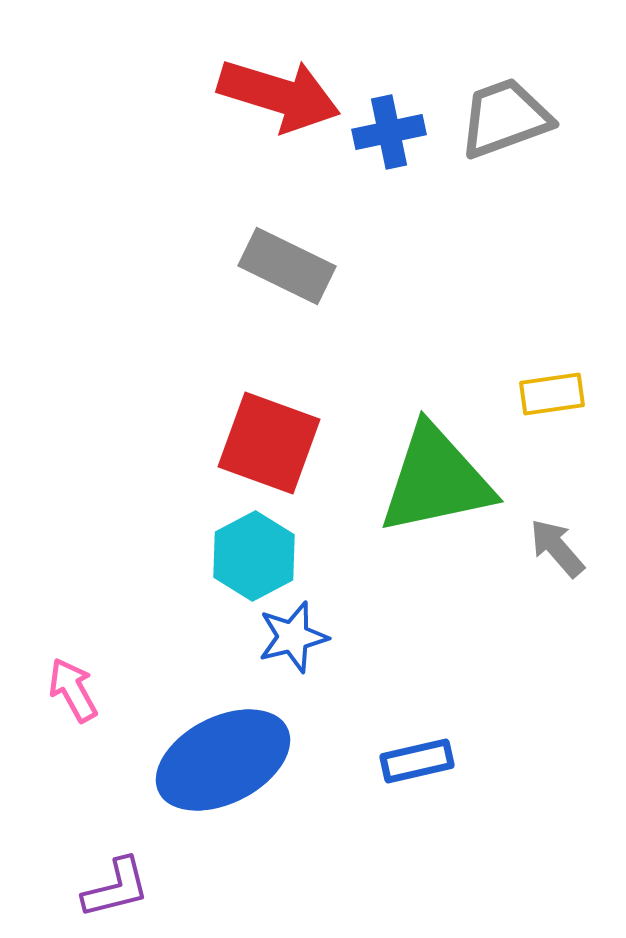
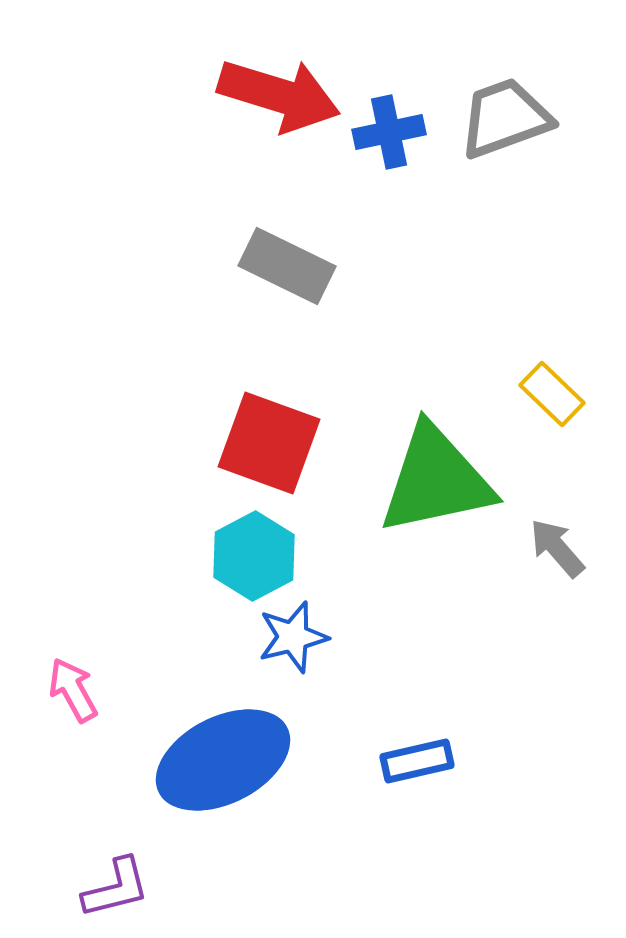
yellow rectangle: rotated 52 degrees clockwise
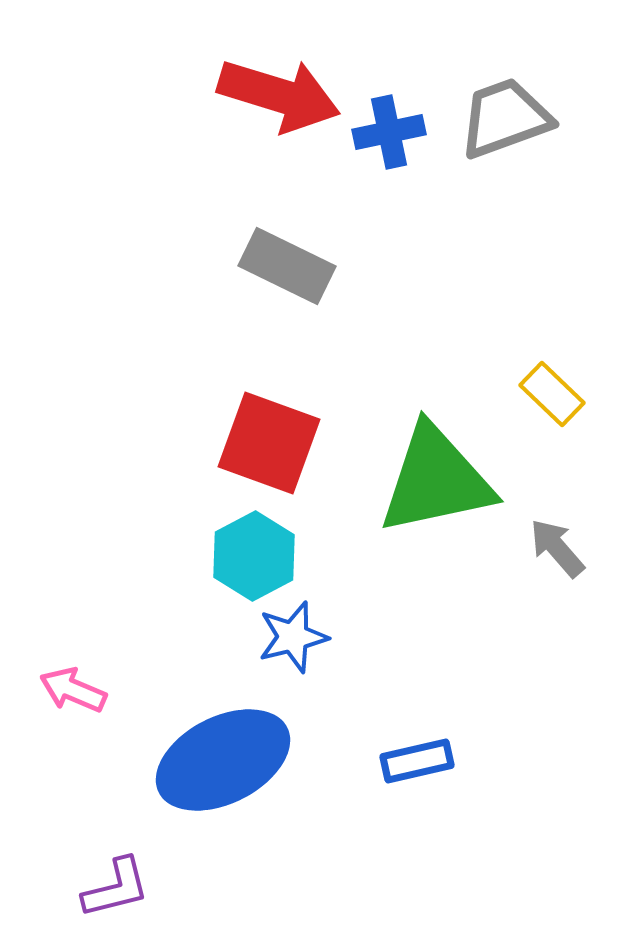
pink arrow: rotated 38 degrees counterclockwise
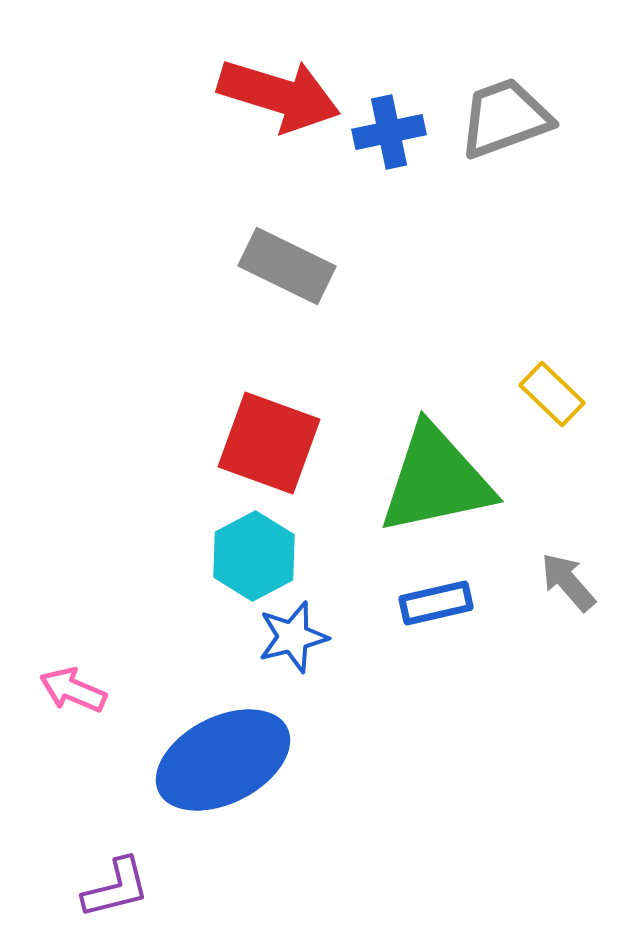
gray arrow: moved 11 px right, 34 px down
blue rectangle: moved 19 px right, 158 px up
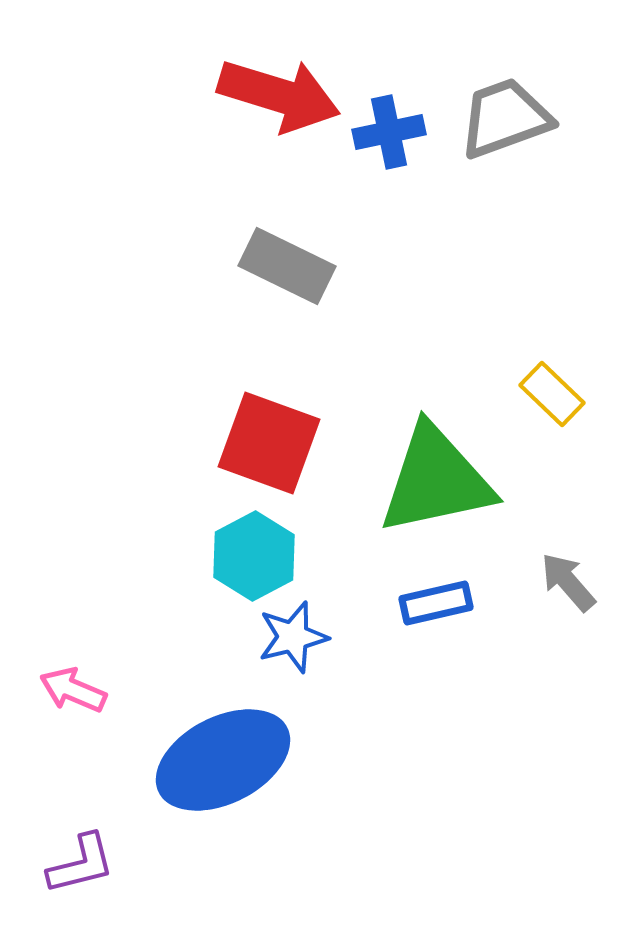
purple L-shape: moved 35 px left, 24 px up
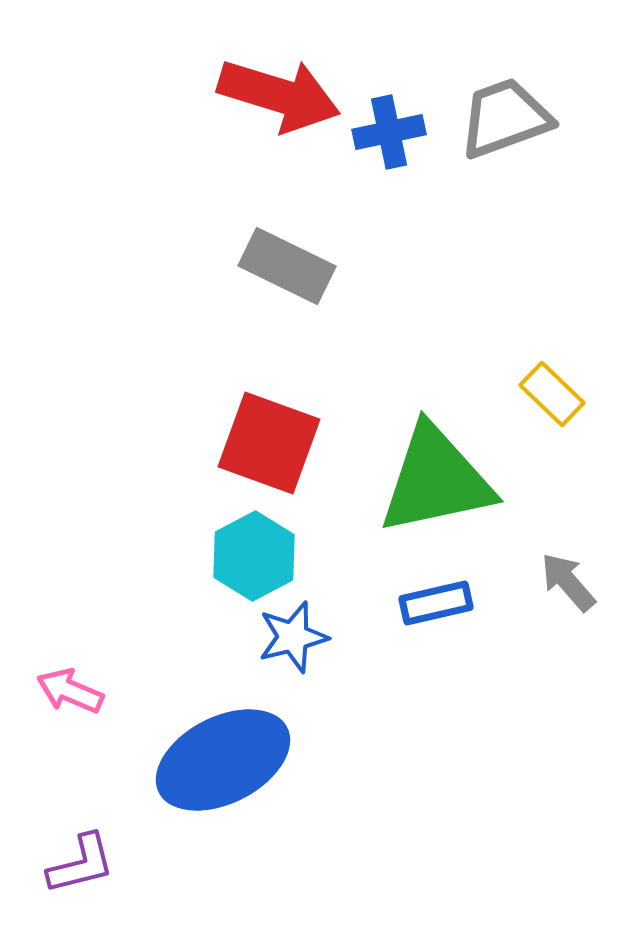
pink arrow: moved 3 px left, 1 px down
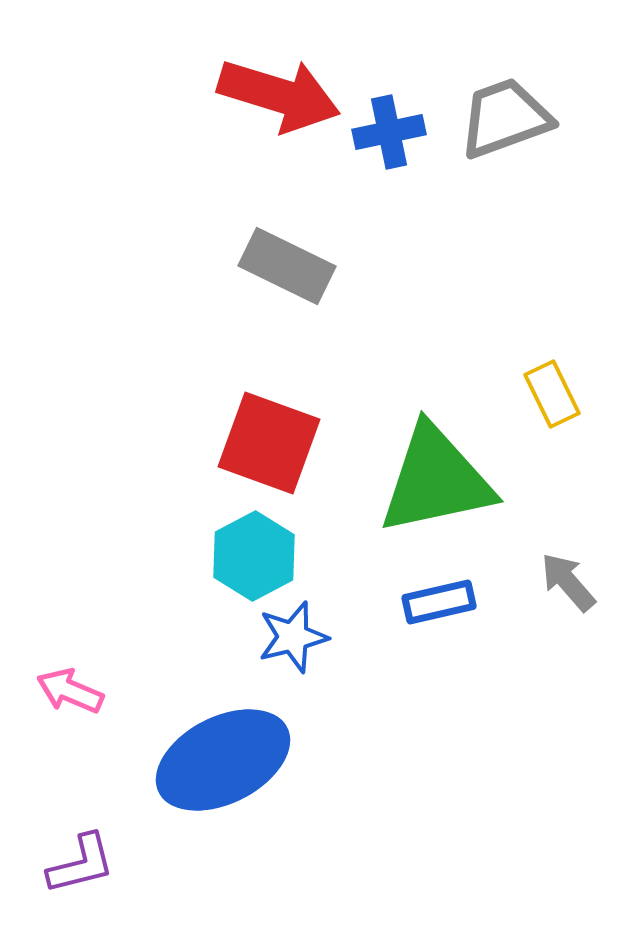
yellow rectangle: rotated 20 degrees clockwise
blue rectangle: moved 3 px right, 1 px up
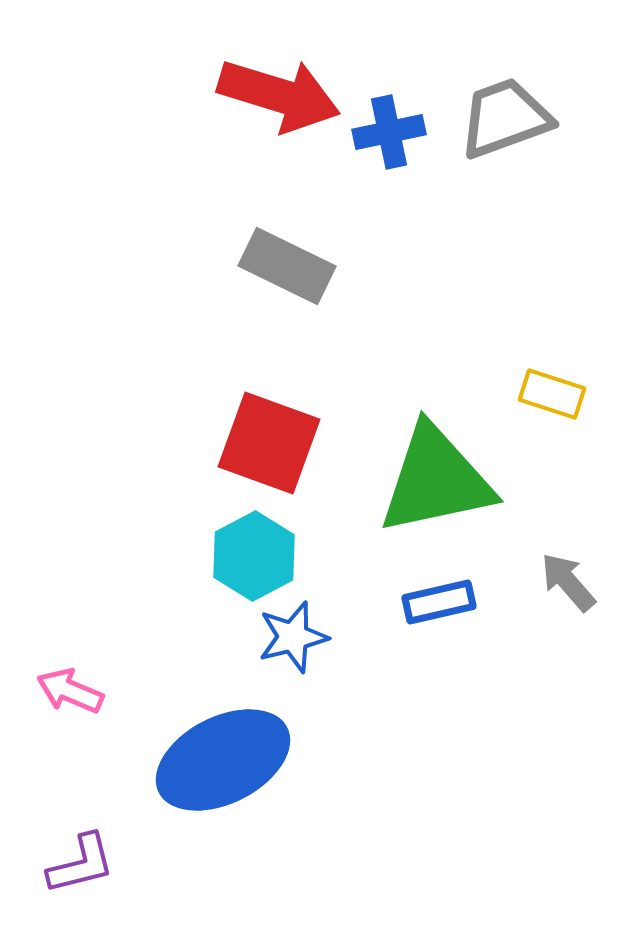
yellow rectangle: rotated 46 degrees counterclockwise
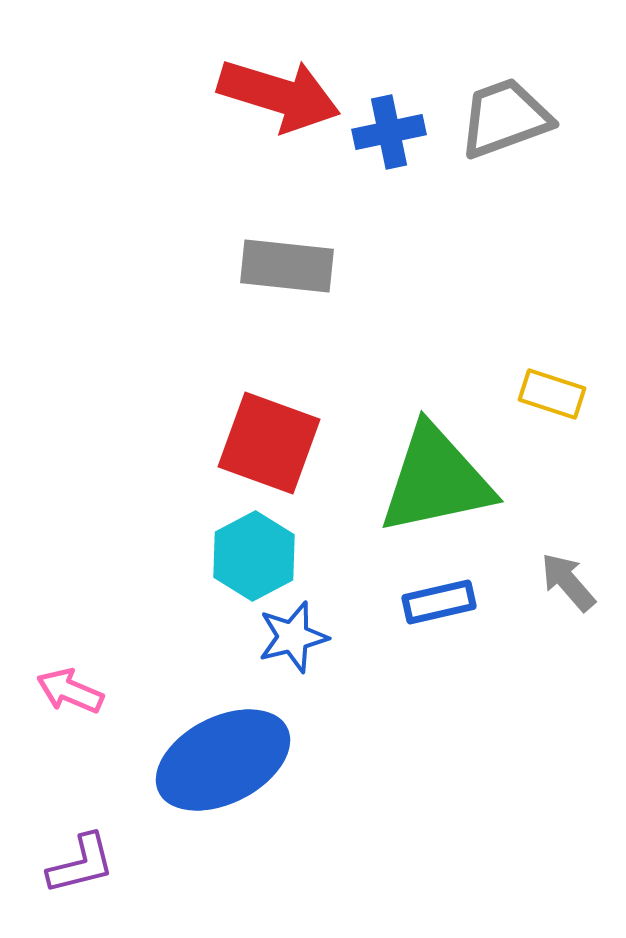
gray rectangle: rotated 20 degrees counterclockwise
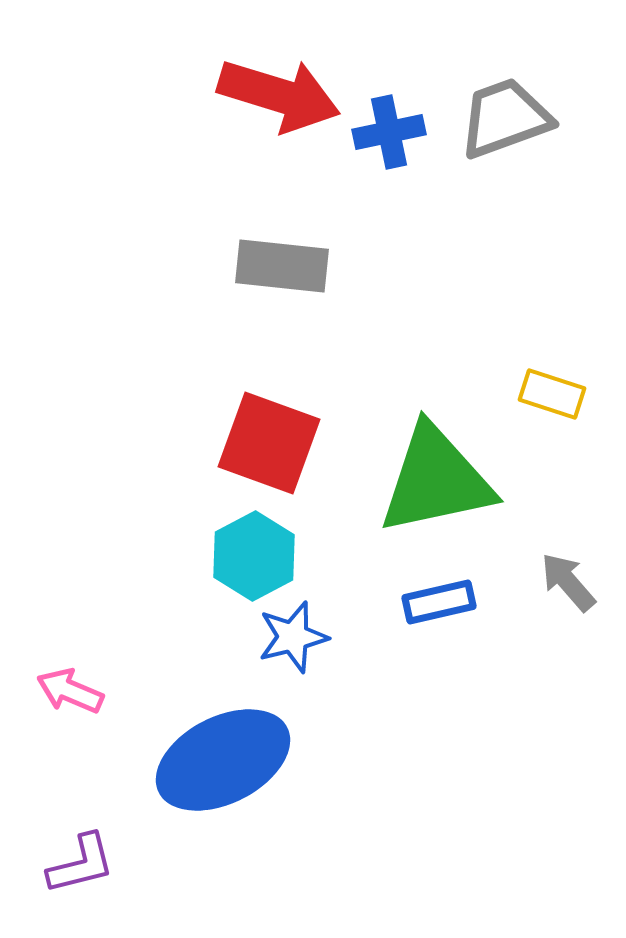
gray rectangle: moved 5 px left
